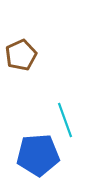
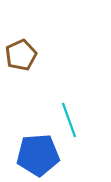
cyan line: moved 4 px right
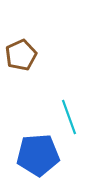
cyan line: moved 3 px up
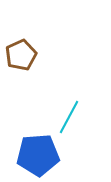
cyan line: rotated 48 degrees clockwise
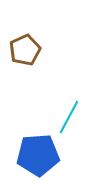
brown pentagon: moved 4 px right, 5 px up
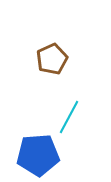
brown pentagon: moved 27 px right, 9 px down
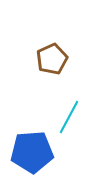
blue pentagon: moved 6 px left, 3 px up
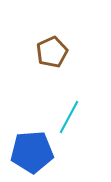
brown pentagon: moved 7 px up
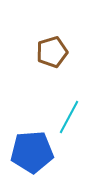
brown pentagon: rotated 8 degrees clockwise
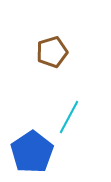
blue pentagon: rotated 30 degrees counterclockwise
